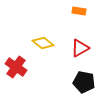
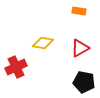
yellow diamond: rotated 30 degrees counterclockwise
red cross: rotated 30 degrees clockwise
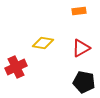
orange rectangle: rotated 16 degrees counterclockwise
red triangle: moved 1 px right
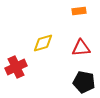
yellow diamond: rotated 25 degrees counterclockwise
red triangle: rotated 24 degrees clockwise
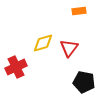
red triangle: moved 12 px left; rotated 48 degrees counterclockwise
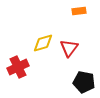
red cross: moved 2 px right
